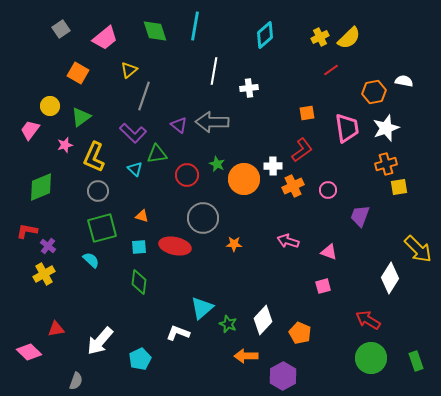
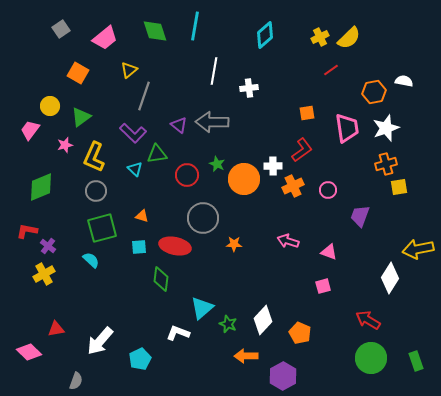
gray circle at (98, 191): moved 2 px left
yellow arrow at (418, 249): rotated 124 degrees clockwise
green diamond at (139, 282): moved 22 px right, 3 px up
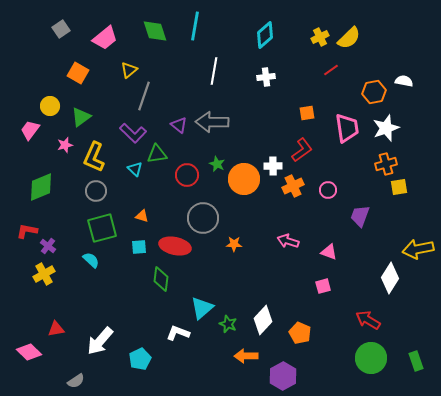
white cross at (249, 88): moved 17 px right, 11 px up
gray semicircle at (76, 381): rotated 36 degrees clockwise
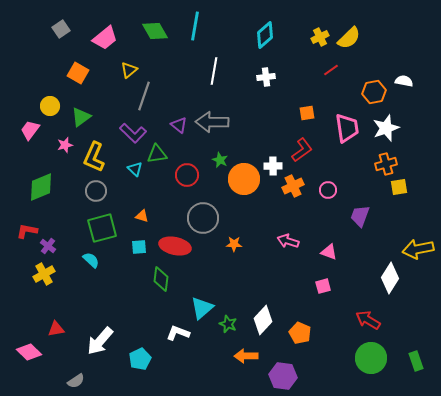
green diamond at (155, 31): rotated 12 degrees counterclockwise
green star at (217, 164): moved 3 px right, 4 px up
purple hexagon at (283, 376): rotated 24 degrees counterclockwise
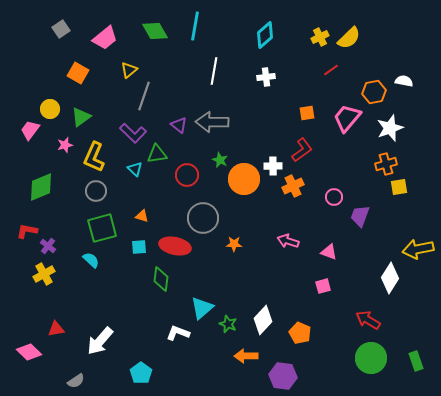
yellow circle at (50, 106): moved 3 px down
pink trapezoid at (347, 128): moved 10 px up; rotated 132 degrees counterclockwise
white star at (386, 128): moved 4 px right
pink circle at (328, 190): moved 6 px right, 7 px down
cyan pentagon at (140, 359): moved 1 px right, 14 px down; rotated 10 degrees counterclockwise
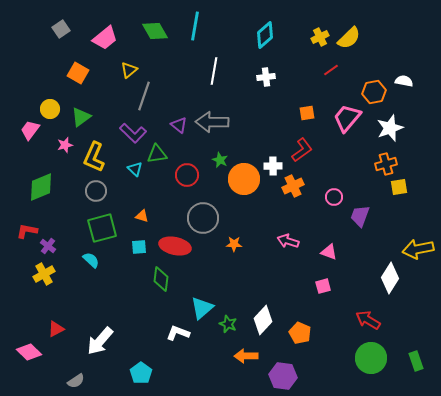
red triangle at (56, 329): rotated 18 degrees counterclockwise
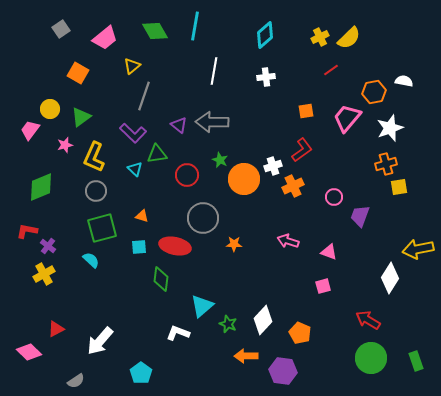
yellow triangle at (129, 70): moved 3 px right, 4 px up
orange square at (307, 113): moved 1 px left, 2 px up
white cross at (273, 166): rotated 18 degrees counterclockwise
cyan triangle at (202, 308): moved 2 px up
purple hexagon at (283, 376): moved 5 px up
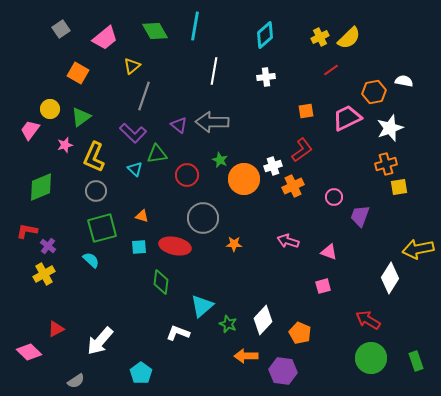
pink trapezoid at (347, 118): rotated 24 degrees clockwise
green diamond at (161, 279): moved 3 px down
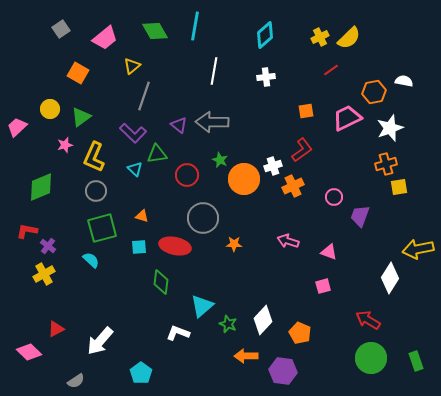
pink trapezoid at (30, 130): moved 13 px left, 3 px up; rotated 10 degrees clockwise
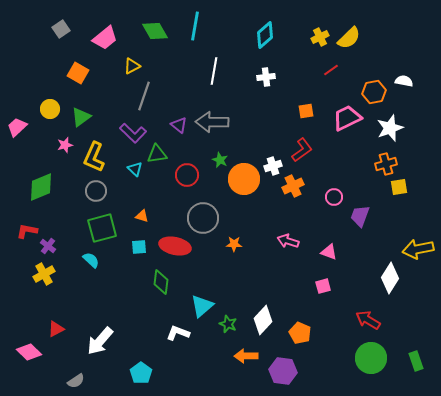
yellow triangle at (132, 66): rotated 12 degrees clockwise
